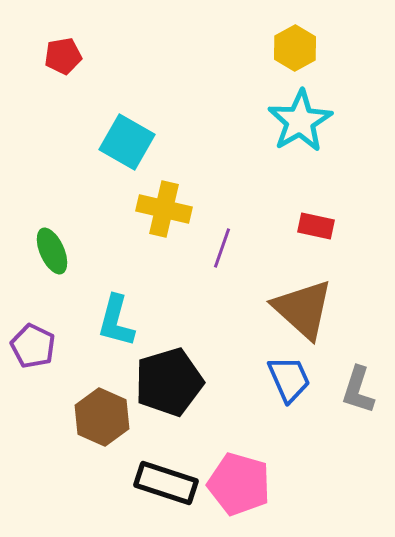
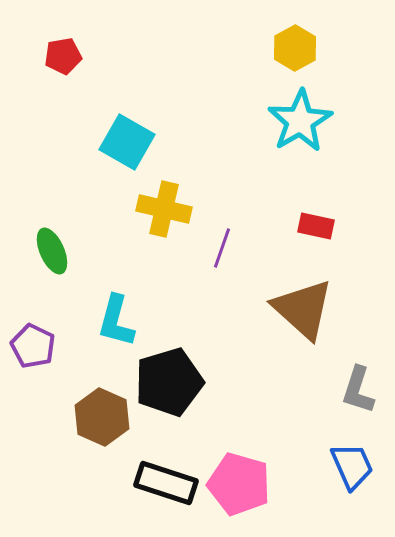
blue trapezoid: moved 63 px right, 87 px down
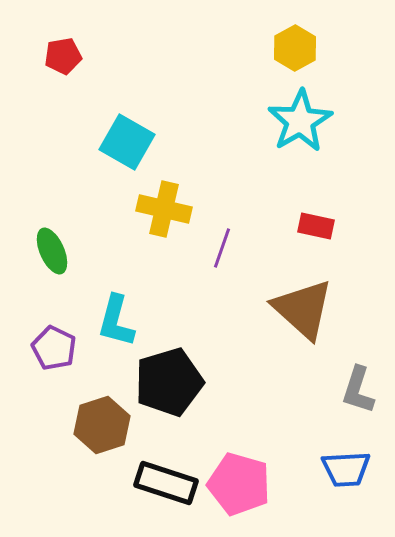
purple pentagon: moved 21 px right, 2 px down
brown hexagon: moved 8 px down; rotated 18 degrees clockwise
blue trapezoid: moved 6 px left, 3 px down; rotated 111 degrees clockwise
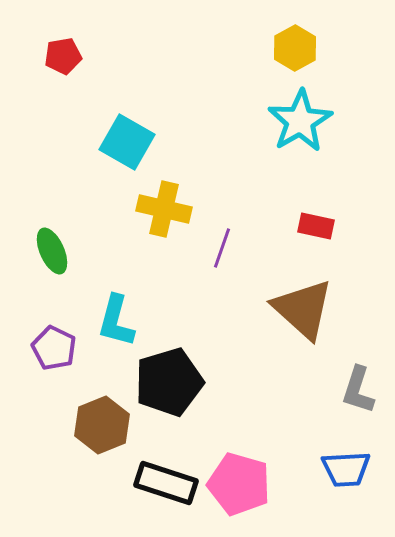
brown hexagon: rotated 4 degrees counterclockwise
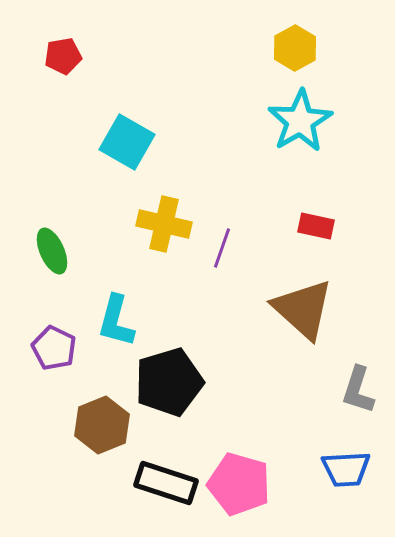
yellow cross: moved 15 px down
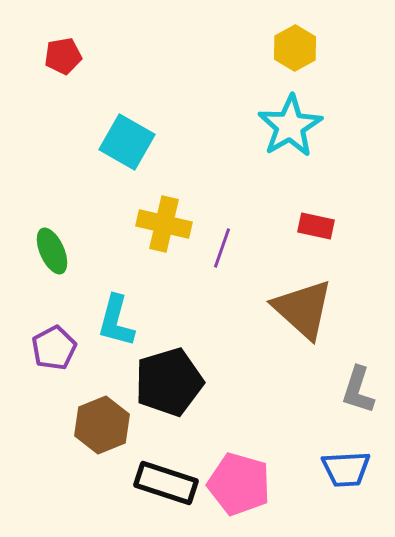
cyan star: moved 10 px left, 5 px down
purple pentagon: rotated 18 degrees clockwise
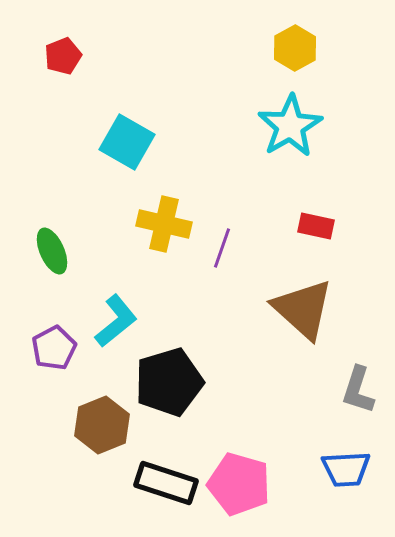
red pentagon: rotated 12 degrees counterclockwise
cyan L-shape: rotated 144 degrees counterclockwise
